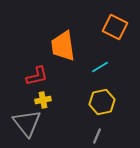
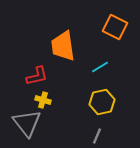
yellow cross: rotated 28 degrees clockwise
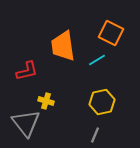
orange square: moved 4 px left, 6 px down
cyan line: moved 3 px left, 7 px up
red L-shape: moved 10 px left, 5 px up
yellow cross: moved 3 px right, 1 px down
gray triangle: moved 1 px left
gray line: moved 2 px left, 1 px up
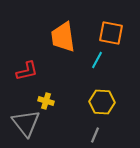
orange square: rotated 15 degrees counterclockwise
orange trapezoid: moved 9 px up
cyan line: rotated 30 degrees counterclockwise
yellow hexagon: rotated 15 degrees clockwise
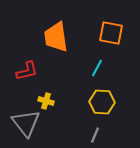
orange trapezoid: moved 7 px left
cyan line: moved 8 px down
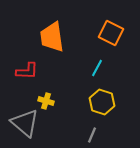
orange square: rotated 15 degrees clockwise
orange trapezoid: moved 4 px left
red L-shape: rotated 15 degrees clockwise
yellow hexagon: rotated 15 degrees clockwise
gray triangle: moved 1 px left; rotated 12 degrees counterclockwise
gray line: moved 3 px left
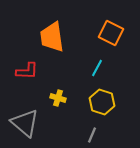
yellow cross: moved 12 px right, 3 px up
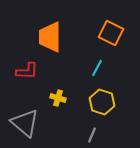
orange trapezoid: moved 2 px left; rotated 8 degrees clockwise
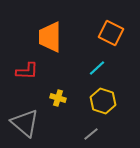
cyan line: rotated 18 degrees clockwise
yellow hexagon: moved 1 px right, 1 px up
gray line: moved 1 px left, 1 px up; rotated 28 degrees clockwise
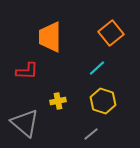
orange square: rotated 25 degrees clockwise
yellow cross: moved 3 px down; rotated 28 degrees counterclockwise
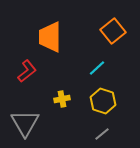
orange square: moved 2 px right, 2 px up
red L-shape: rotated 40 degrees counterclockwise
yellow cross: moved 4 px right, 2 px up
gray triangle: rotated 20 degrees clockwise
gray line: moved 11 px right
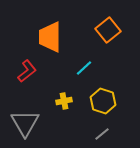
orange square: moved 5 px left, 1 px up
cyan line: moved 13 px left
yellow cross: moved 2 px right, 2 px down
